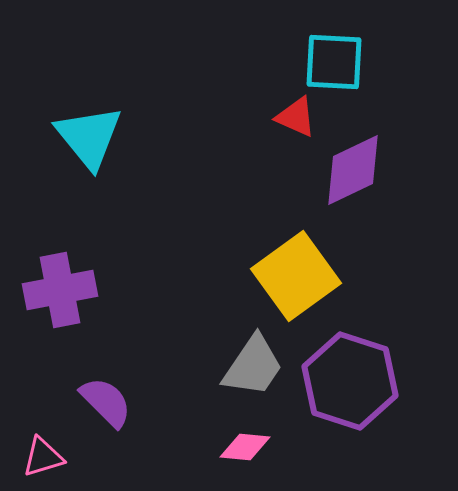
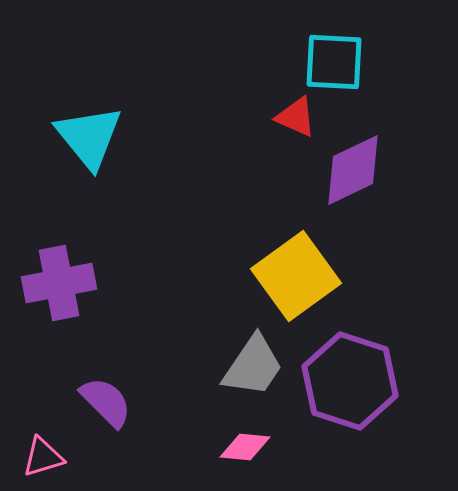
purple cross: moved 1 px left, 7 px up
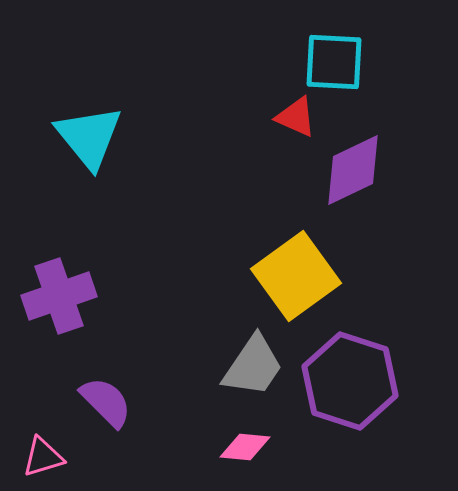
purple cross: moved 13 px down; rotated 8 degrees counterclockwise
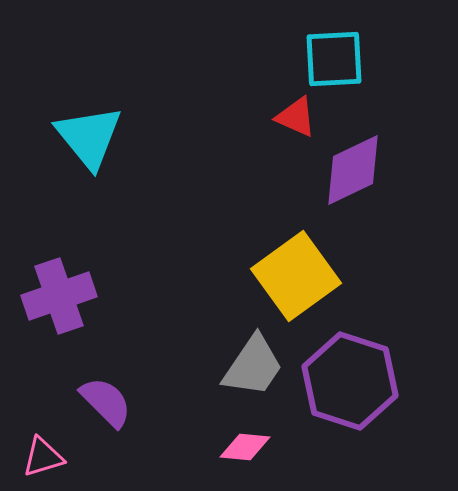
cyan square: moved 3 px up; rotated 6 degrees counterclockwise
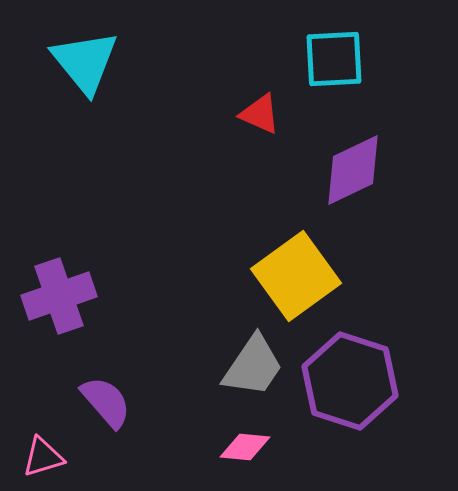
red triangle: moved 36 px left, 3 px up
cyan triangle: moved 4 px left, 75 px up
purple semicircle: rotated 4 degrees clockwise
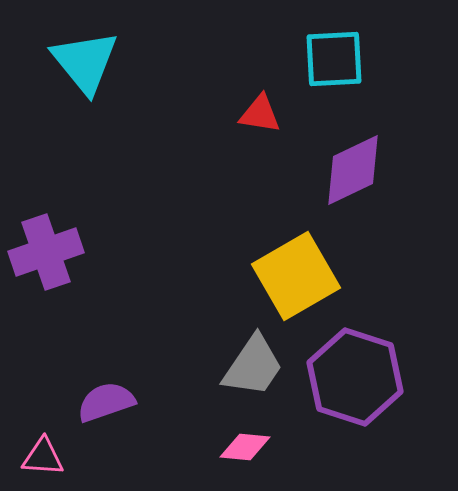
red triangle: rotated 15 degrees counterclockwise
yellow square: rotated 6 degrees clockwise
purple cross: moved 13 px left, 44 px up
purple hexagon: moved 5 px right, 4 px up
purple semicircle: rotated 68 degrees counterclockwise
pink triangle: rotated 21 degrees clockwise
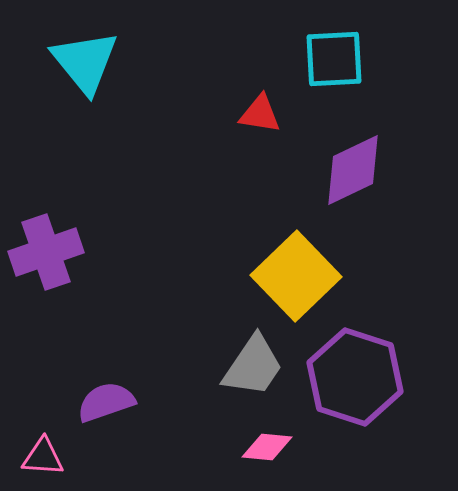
yellow square: rotated 14 degrees counterclockwise
pink diamond: moved 22 px right
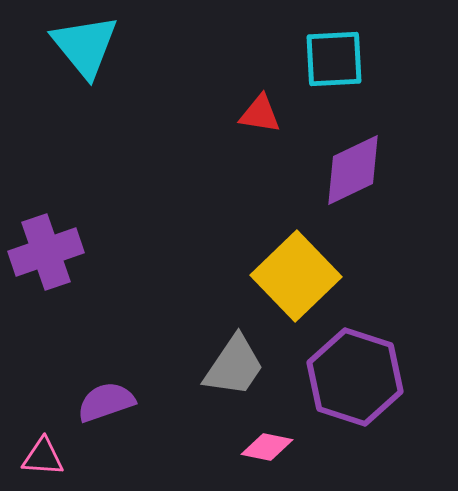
cyan triangle: moved 16 px up
gray trapezoid: moved 19 px left
pink diamond: rotated 6 degrees clockwise
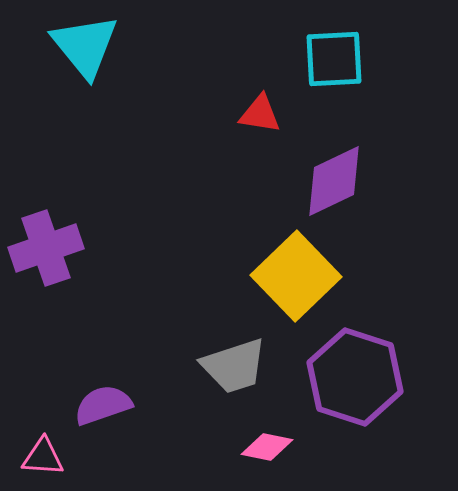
purple diamond: moved 19 px left, 11 px down
purple cross: moved 4 px up
gray trapezoid: rotated 38 degrees clockwise
purple semicircle: moved 3 px left, 3 px down
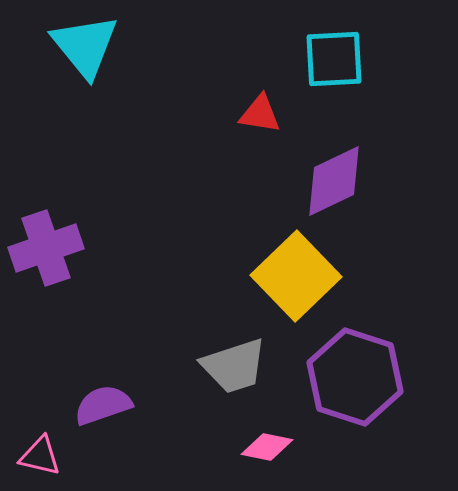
pink triangle: moved 3 px left, 1 px up; rotated 9 degrees clockwise
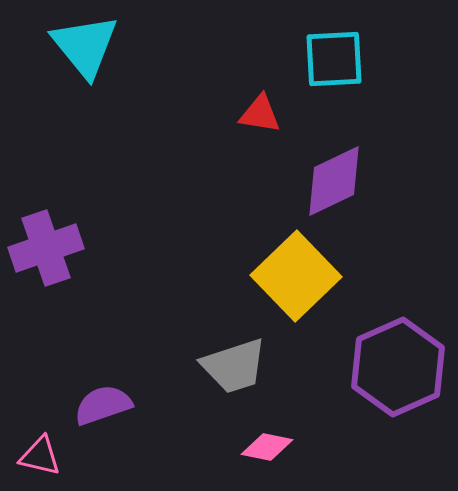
purple hexagon: moved 43 px right, 10 px up; rotated 18 degrees clockwise
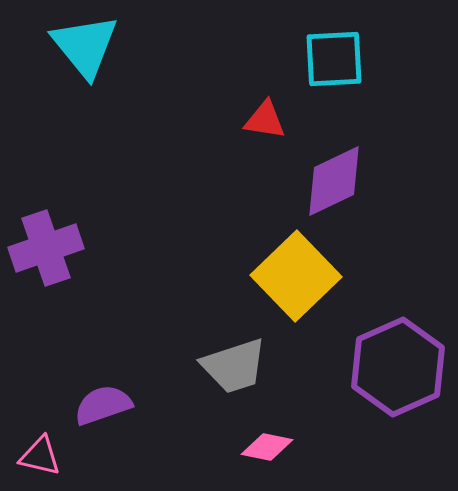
red triangle: moved 5 px right, 6 px down
